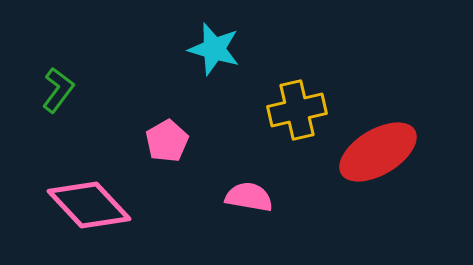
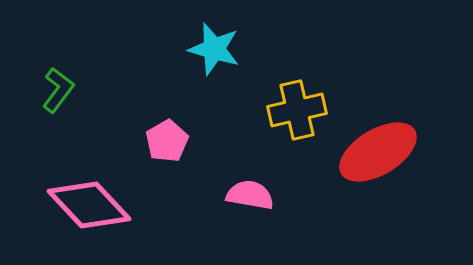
pink semicircle: moved 1 px right, 2 px up
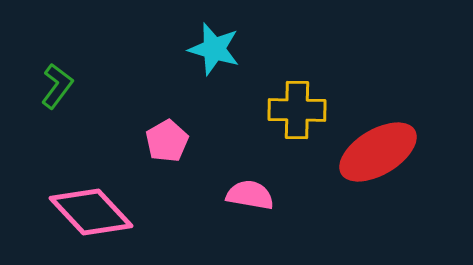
green L-shape: moved 1 px left, 4 px up
yellow cross: rotated 14 degrees clockwise
pink diamond: moved 2 px right, 7 px down
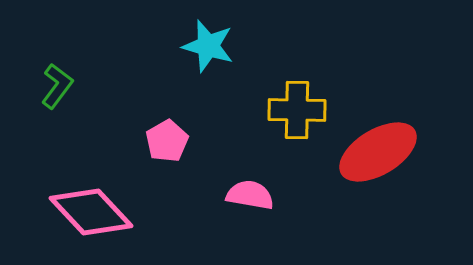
cyan star: moved 6 px left, 3 px up
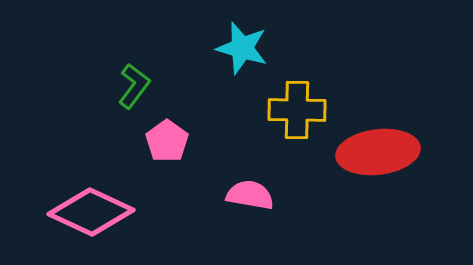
cyan star: moved 34 px right, 2 px down
green L-shape: moved 77 px right
pink pentagon: rotated 6 degrees counterclockwise
red ellipse: rotated 24 degrees clockwise
pink diamond: rotated 22 degrees counterclockwise
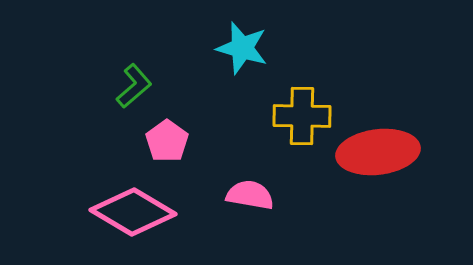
green L-shape: rotated 12 degrees clockwise
yellow cross: moved 5 px right, 6 px down
pink diamond: moved 42 px right; rotated 6 degrees clockwise
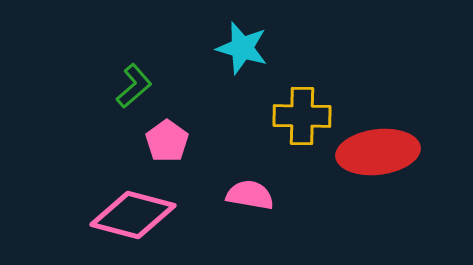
pink diamond: moved 3 px down; rotated 16 degrees counterclockwise
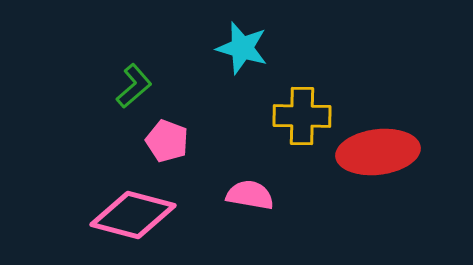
pink pentagon: rotated 15 degrees counterclockwise
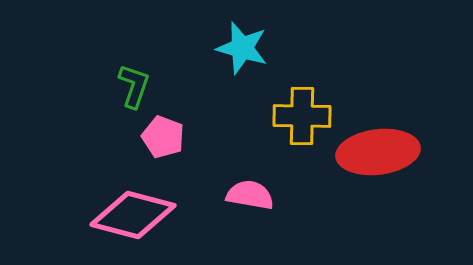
green L-shape: rotated 30 degrees counterclockwise
pink pentagon: moved 4 px left, 4 px up
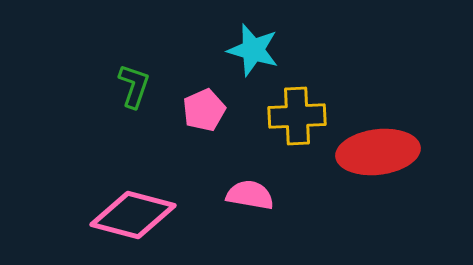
cyan star: moved 11 px right, 2 px down
yellow cross: moved 5 px left; rotated 4 degrees counterclockwise
pink pentagon: moved 41 px right, 27 px up; rotated 27 degrees clockwise
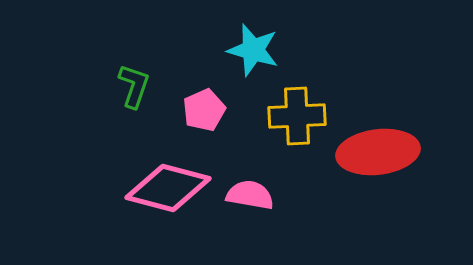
pink diamond: moved 35 px right, 27 px up
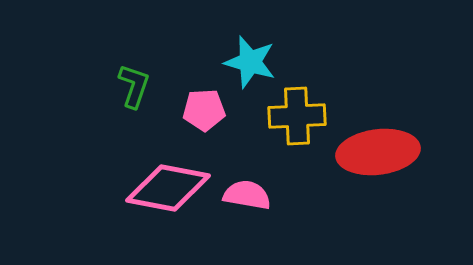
cyan star: moved 3 px left, 12 px down
pink pentagon: rotated 21 degrees clockwise
pink diamond: rotated 4 degrees counterclockwise
pink semicircle: moved 3 px left
